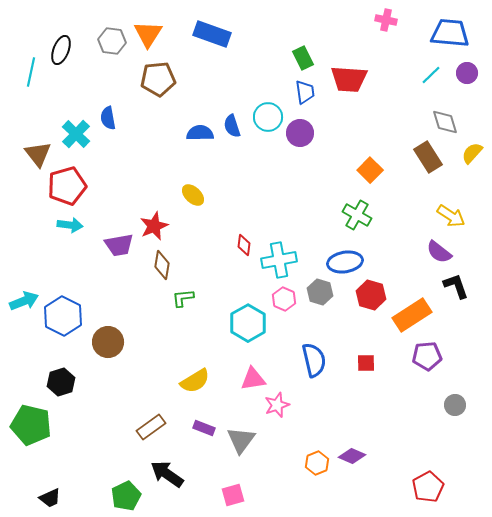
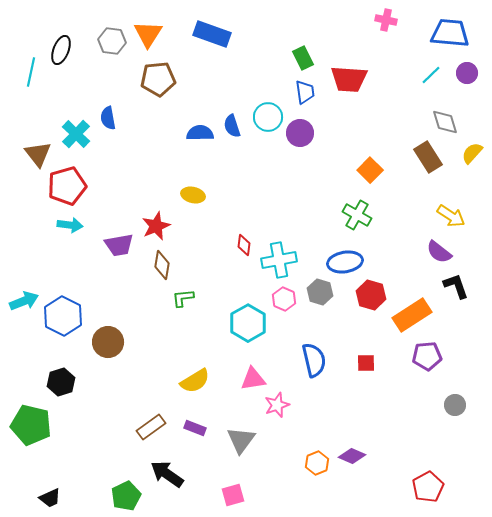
yellow ellipse at (193, 195): rotated 30 degrees counterclockwise
red star at (154, 226): moved 2 px right
purple rectangle at (204, 428): moved 9 px left
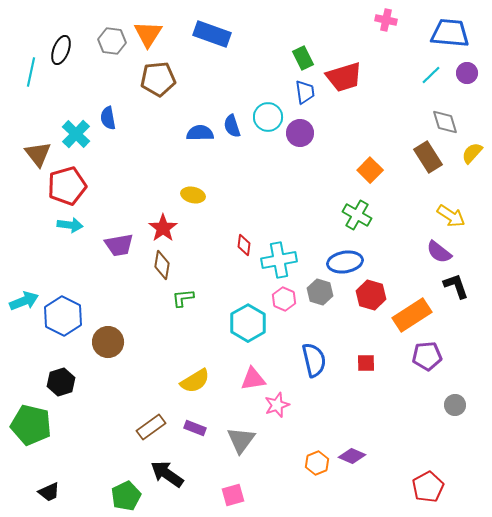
red trapezoid at (349, 79): moved 5 px left, 2 px up; rotated 21 degrees counterclockwise
red star at (156, 226): moved 7 px right, 2 px down; rotated 12 degrees counterclockwise
black trapezoid at (50, 498): moved 1 px left, 6 px up
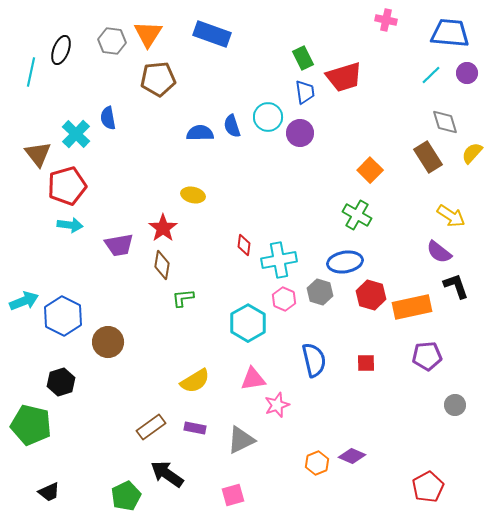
orange rectangle at (412, 315): moved 8 px up; rotated 21 degrees clockwise
purple rectangle at (195, 428): rotated 10 degrees counterclockwise
gray triangle at (241, 440): rotated 28 degrees clockwise
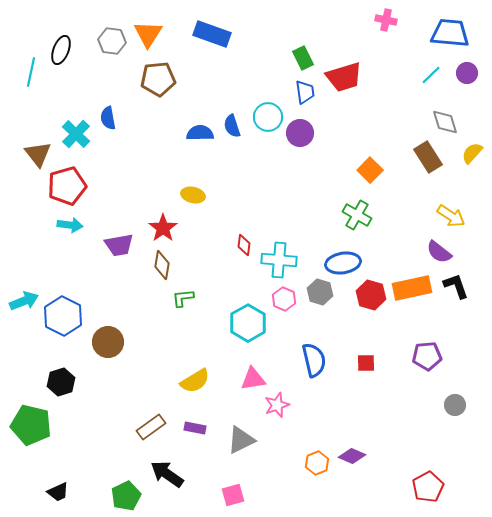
cyan cross at (279, 260): rotated 16 degrees clockwise
blue ellipse at (345, 262): moved 2 px left, 1 px down
orange rectangle at (412, 307): moved 19 px up
black trapezoid at (49, 492): moved 9 px right
